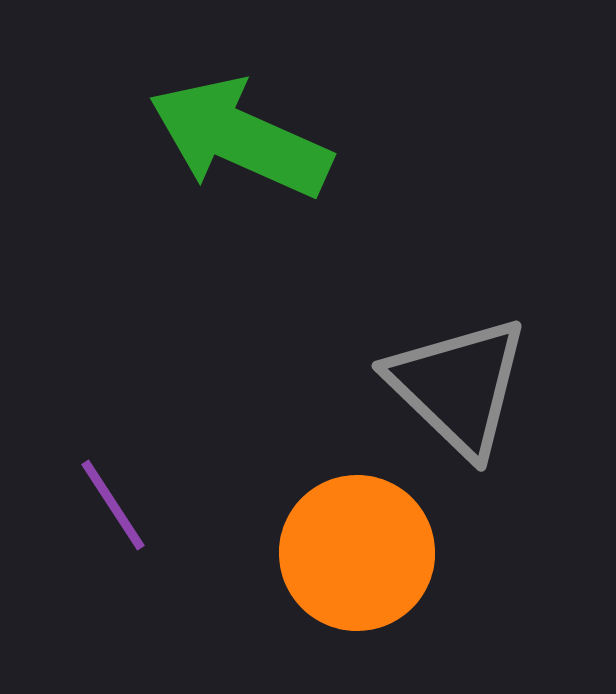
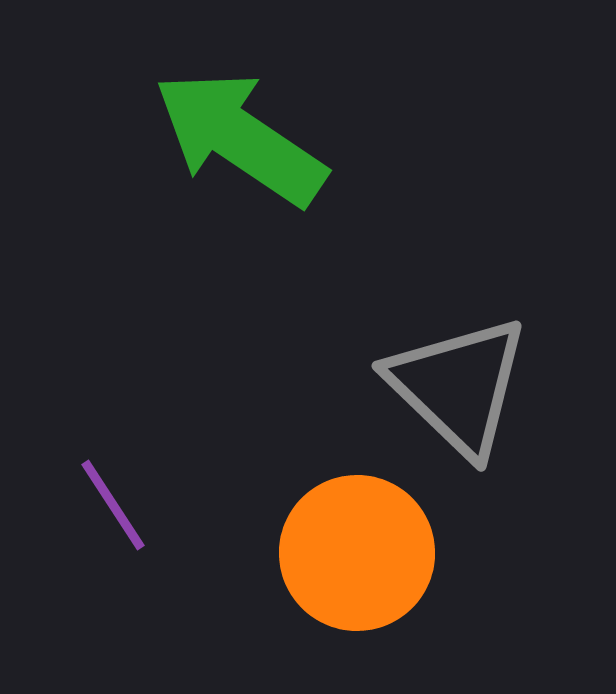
green arrow: rotated 10 degrees clockwise
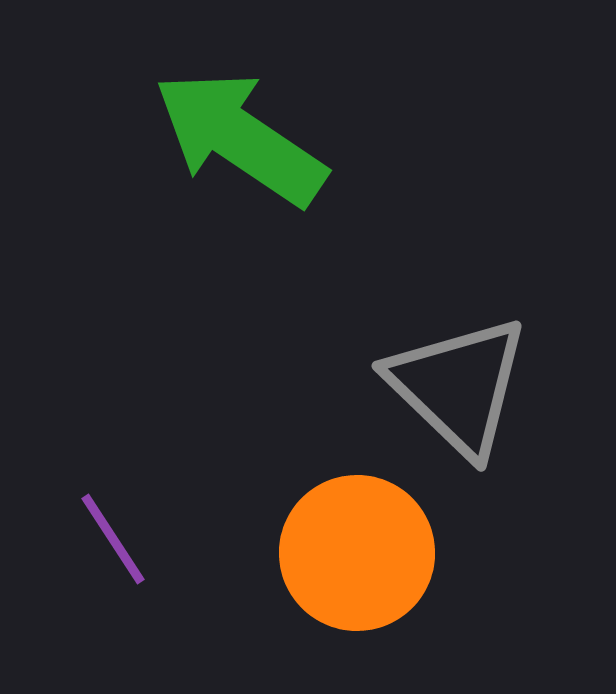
purple line: moved 34 px down
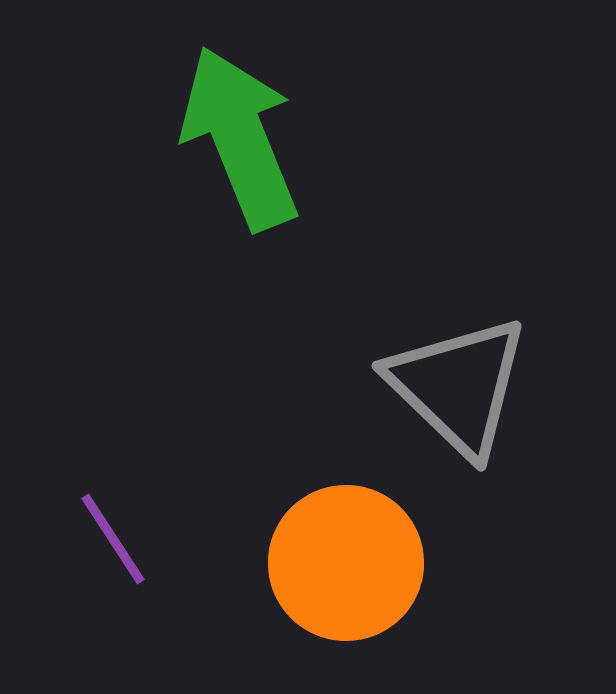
green arrow: rotated 34 degrees clockwise
orange circle: moved 11 px left, 10 px down
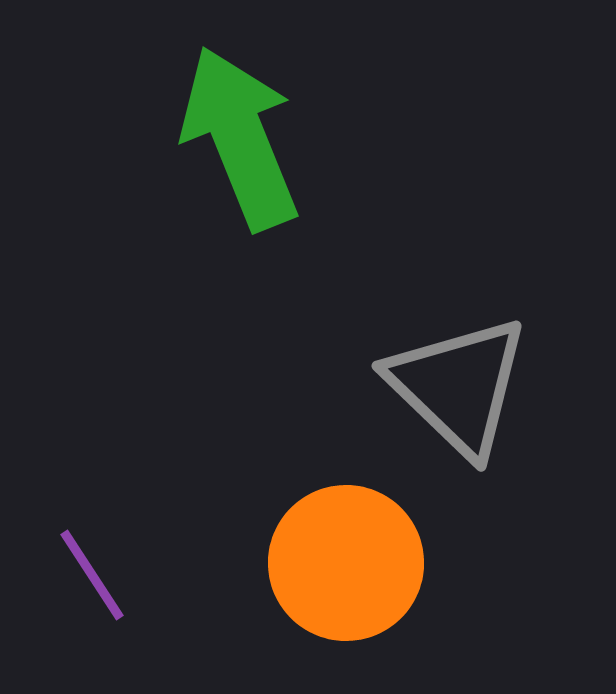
purple line: moved 21 px left, 36 px down
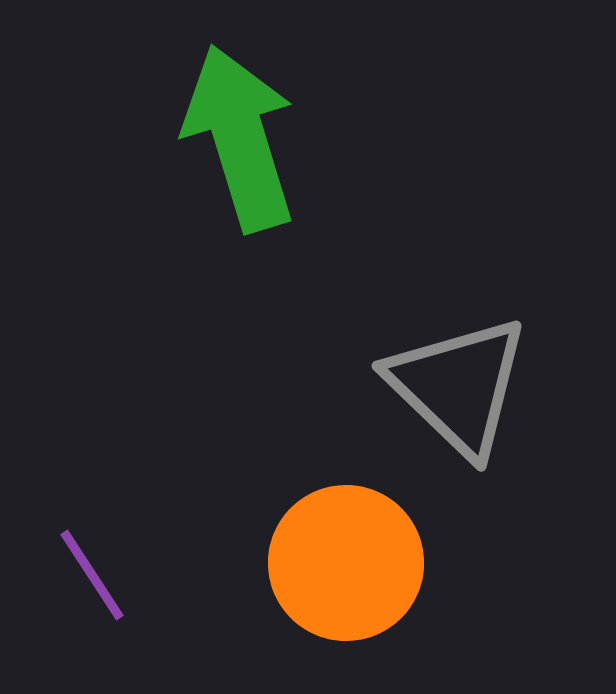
green arrow: rotated 5 degrees clockwise
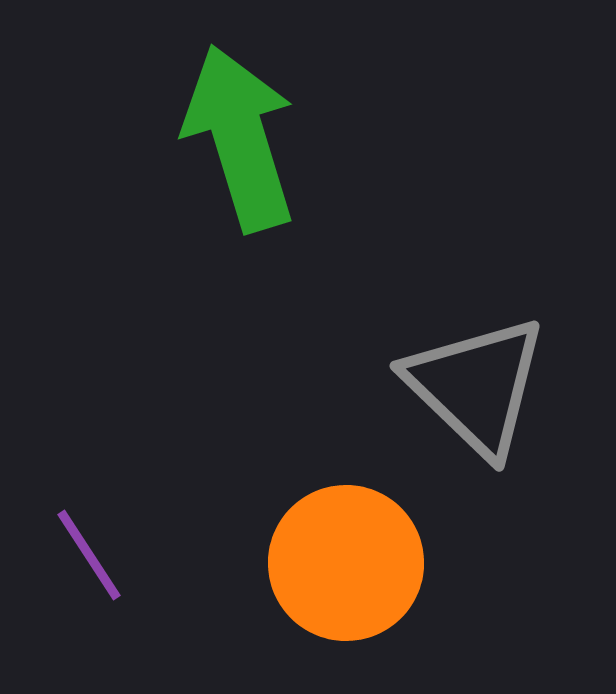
gray triangle: moved 18 px right
purple line: moved 3 px left, 20 px up
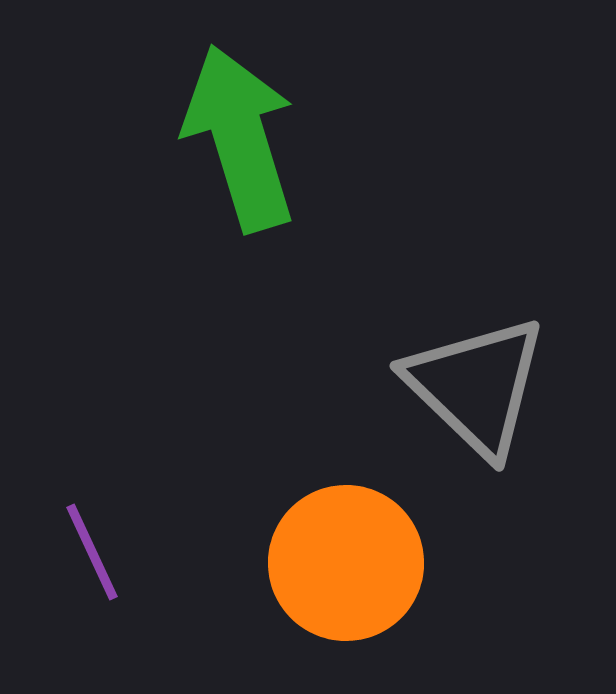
purple line: moved 3 px right, 3 px up; rotated 8 degrees clockwise
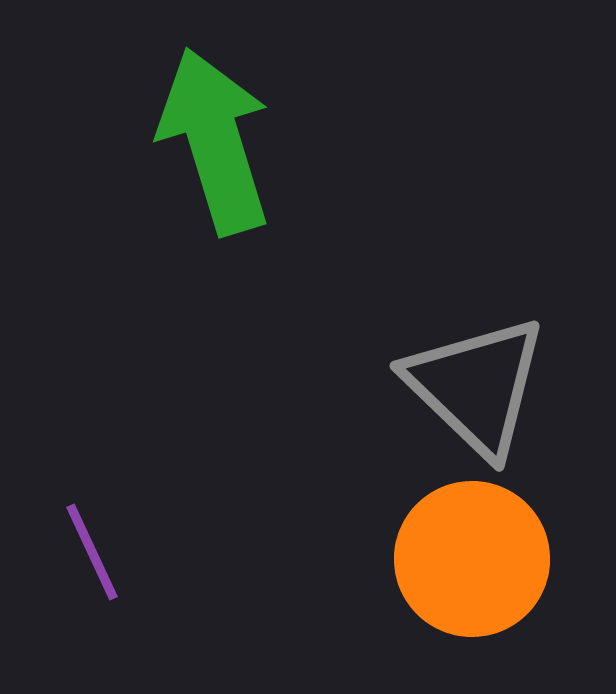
green arrow: moved 25 px left, 3 px down
orange circle: moved 126 px right, 4 px up
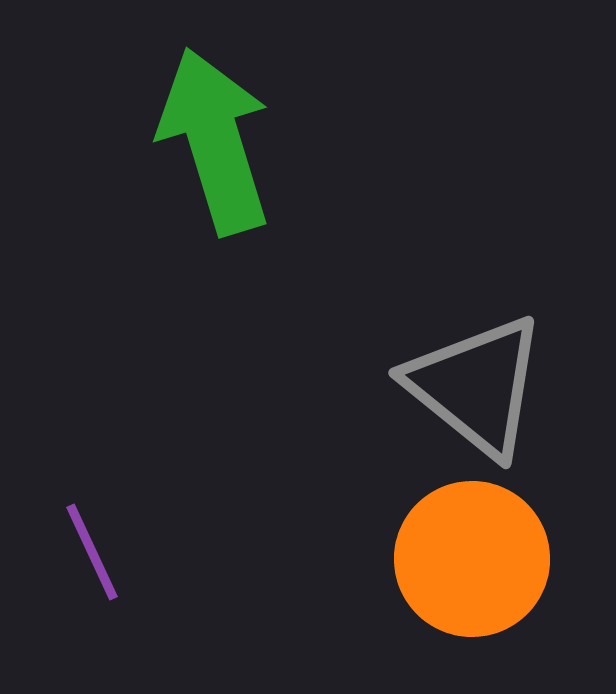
gray triangle: rotated 5 degrees counterclockwise
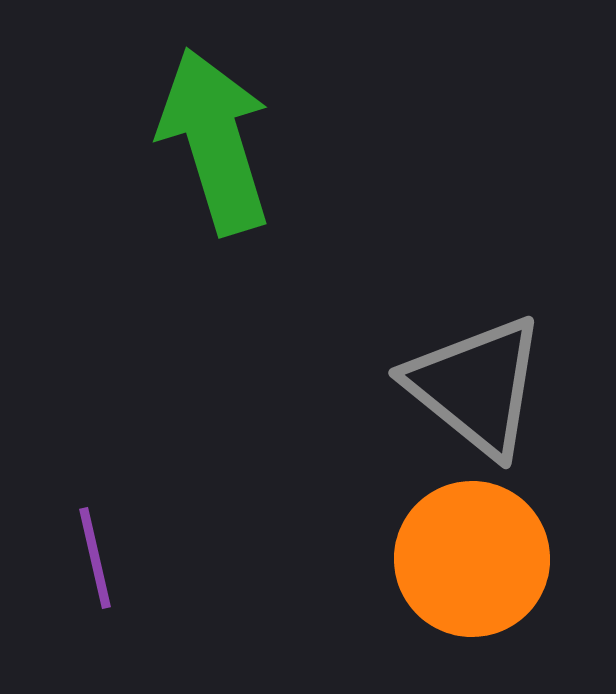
purple line: moved 3 px right, 6 px down; rotated 12 degrees clockwise
